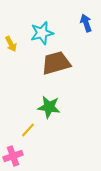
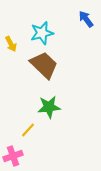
blue arrow: moved 4 px up; rotated 18 degrees counterclockwise
brown trapezoid: moved 12 px left, 2 px down; rotated 60 degrees clockwise
green star: rotated 15 degrees counterclockwise
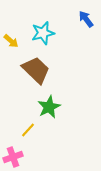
cyan star: moved 1 px right
yellow arrow: moved 3 px up; rotated 21 degrees counterclockwise
brown trapezoid: moved 8 px left, 5 px down
green star: rotated 20 degrees counterclockwise
pink cross: moved 1 px down
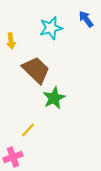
cyan star: moved 8 px right, 5 px up
yellow arrow: rotated 42 degrees clockwise
green star: moved 5 px right, 9 px up
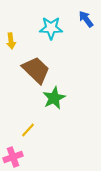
cyan star: rotated 15 degrees clockwise
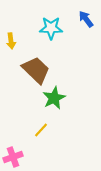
yellow line: moved 13 px right
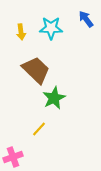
yellow arrow: moved 10 px right, 9 px up
yellow line: moved 2 px left, 1 px up
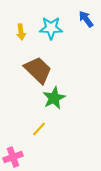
brown trapezoid: moved 2 px right
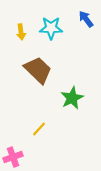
green star: moved 18 px right
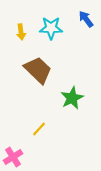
pink cross: rotated 12 degrees counterclockwise
